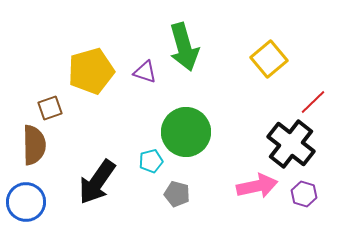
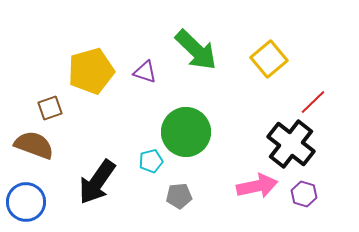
green arrow: moved 12 px right, 3 px down; rotated 30 degrees counterclockwise
brown semicircle: rotated 69 degrees counterclockwise
gray pentagon: moved 2 px right, 2 px down; rotated 20 degrees counterclockwise
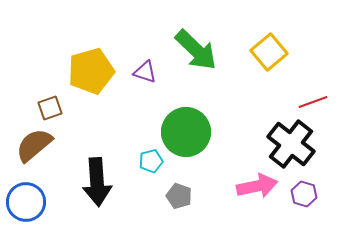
yellow square: moved 7 px up
red line: rotated 24 degrees clockwise
brown semicircle: rotated 60 degrees counterclockwise
black arrow: rotated 39 degrees counterclockwise
gray pentagon: rotated 25 degrees clockwise
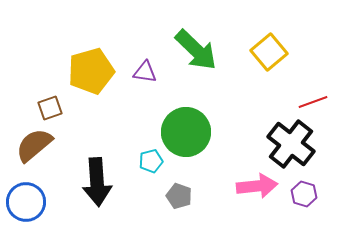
purple triangle: rotated 10 degrees counterclockwise
pink arrow: rotated 6 degrees clockwise
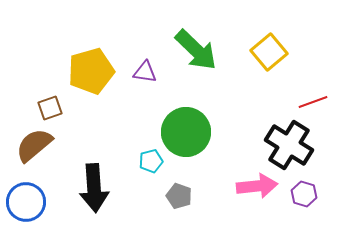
black cross: moved 2 px left, 1 px down; rotated 6 degrees counterclockwise
black arrow: moved 3 px left, 6 px down
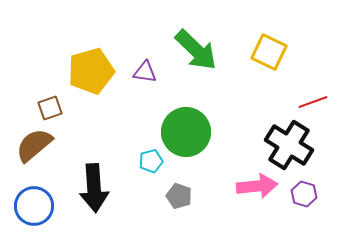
yellow square: rotated 24 degrees counterclockwise
blue circle: moved 8 px right, 4 px down
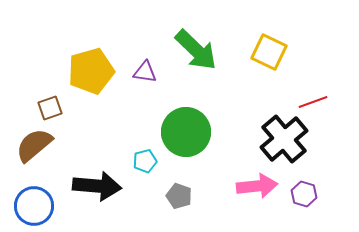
black cross: moved 5 px left, 6 px up; rotated 18 degrees clockwise
cyan pentagon: moved 6 px left
black arrow: moved 3 px right, 2 px up; rotated 81 degrees counterclockwise
